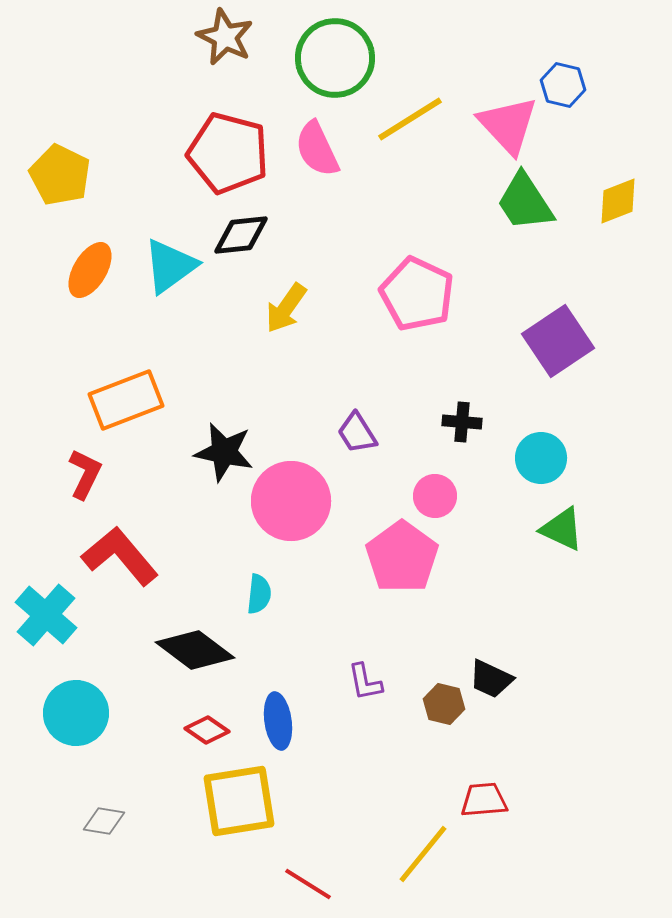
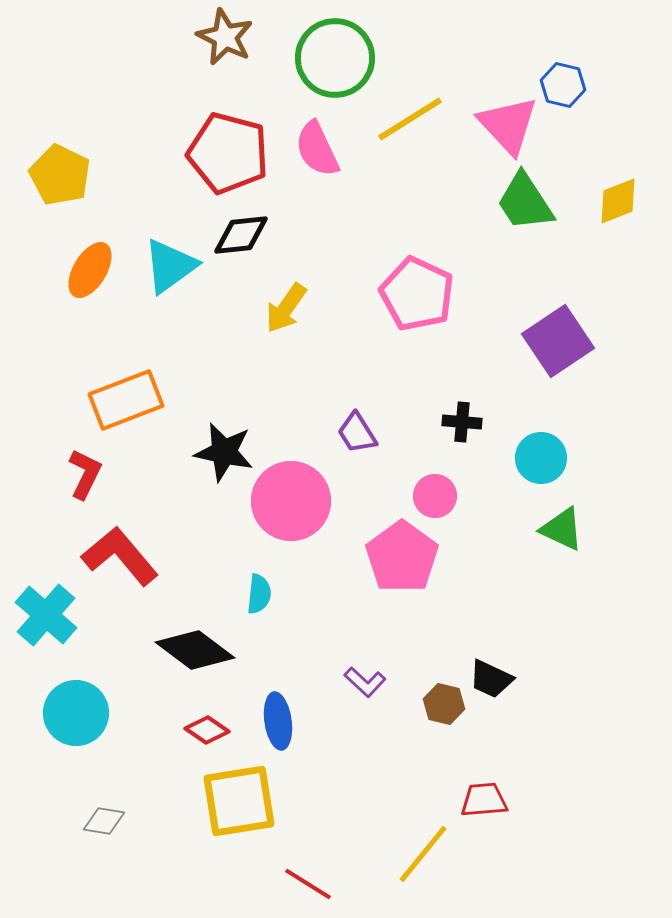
purple L-shape at (365, 682): rotated 36 degrees counterclockwise
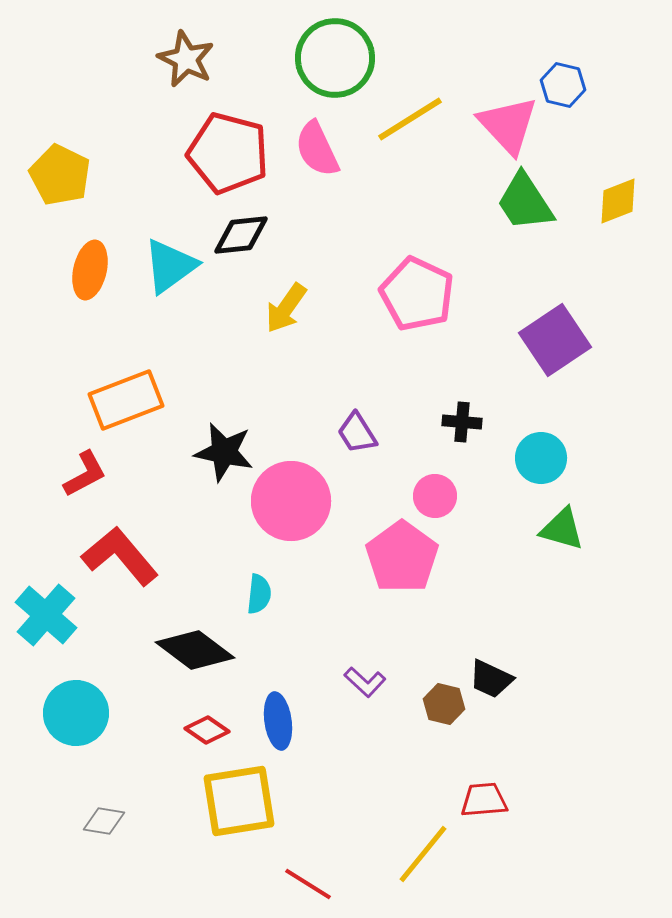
brown star at (225, 37): moved 39 px left, 22 px down
orange ellipse at (90, 270): rotated 18 degrees counterclockwise
purple square at (558, 341): moved 3 px left, 1 px up
red L-shape at (85, 474): rotated 36 degrees clockwise
green triangle at (562, 529): rotated 9 degrees counterclockwise
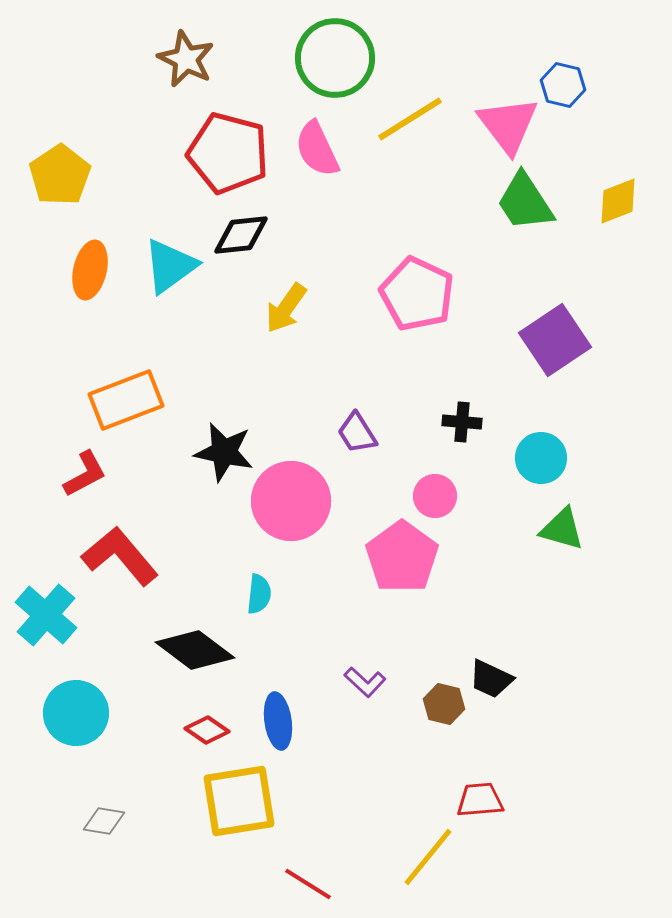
pink triangle at (508, 125): rotated 6 degrees clockwise
yellow pentagon at (60, 175): rotated 12 degrees clockwise
red trapezoid at (484, 800): moved 4 px left
yellow line at (423, 854): moved 5 px right, 3 px down
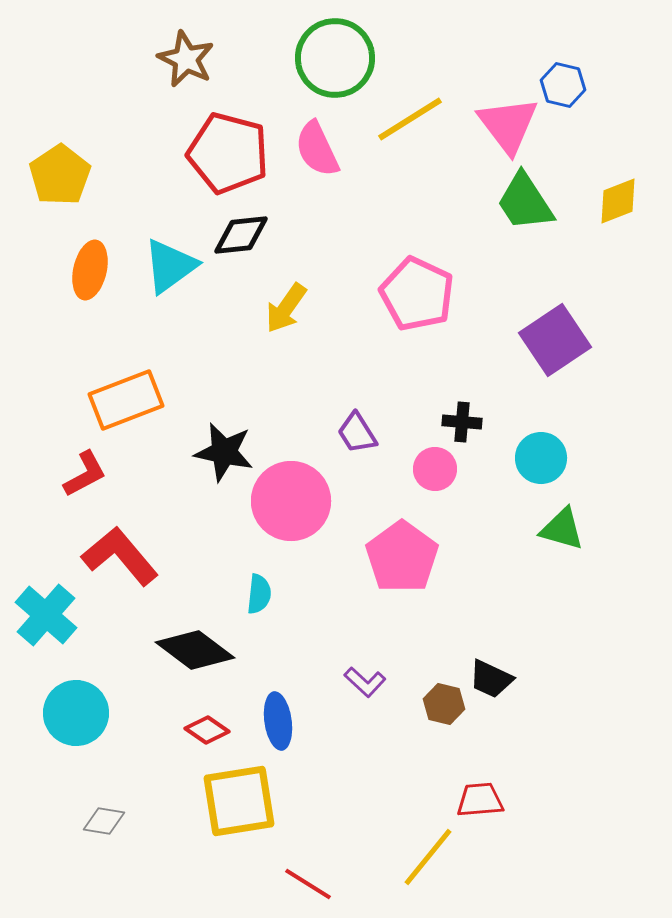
pink circle at (435, 496): moved 27 px up
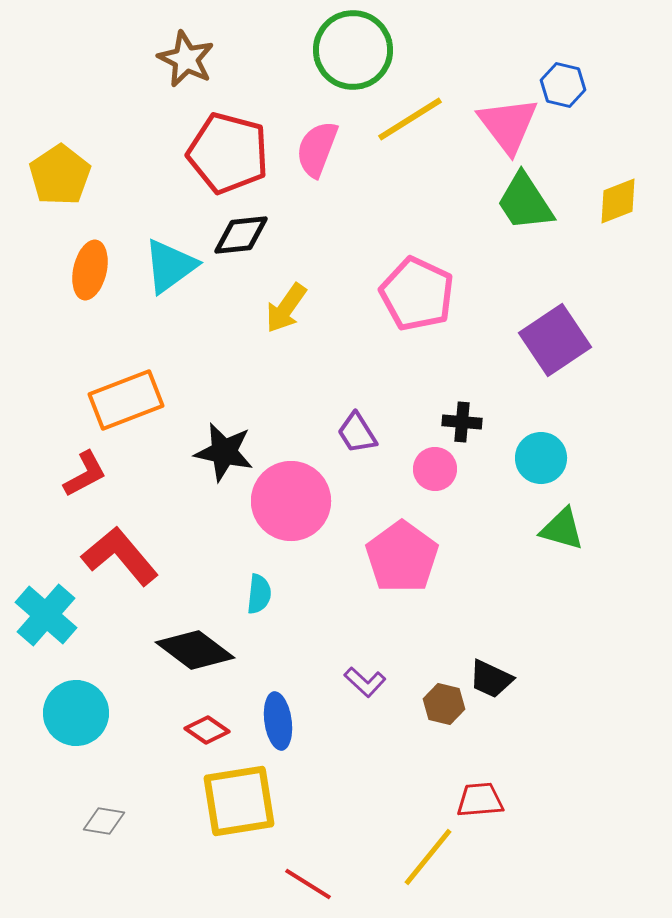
green circle at (335, 58): moved 18 px right, 8 px up
pink semicircle at (317, 149): rotated 46 degrees clockwise
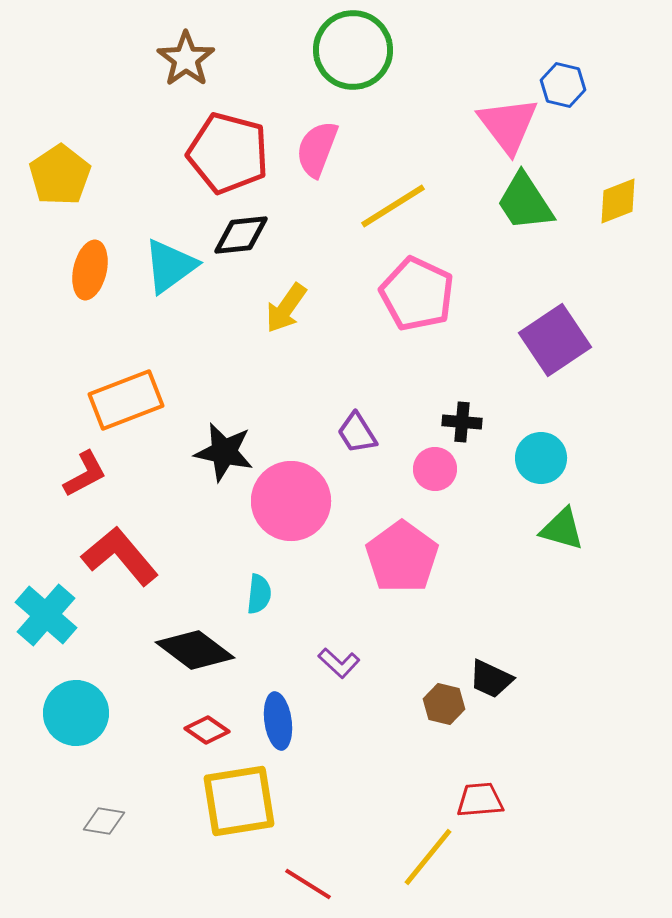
brown star at (186, 59): rotated 10 degrees clockwise
yellow line at (410, 119): moved 17 px left, 87 px down
purple L-shape at (365, 682): moved 26 px left, 19 px up
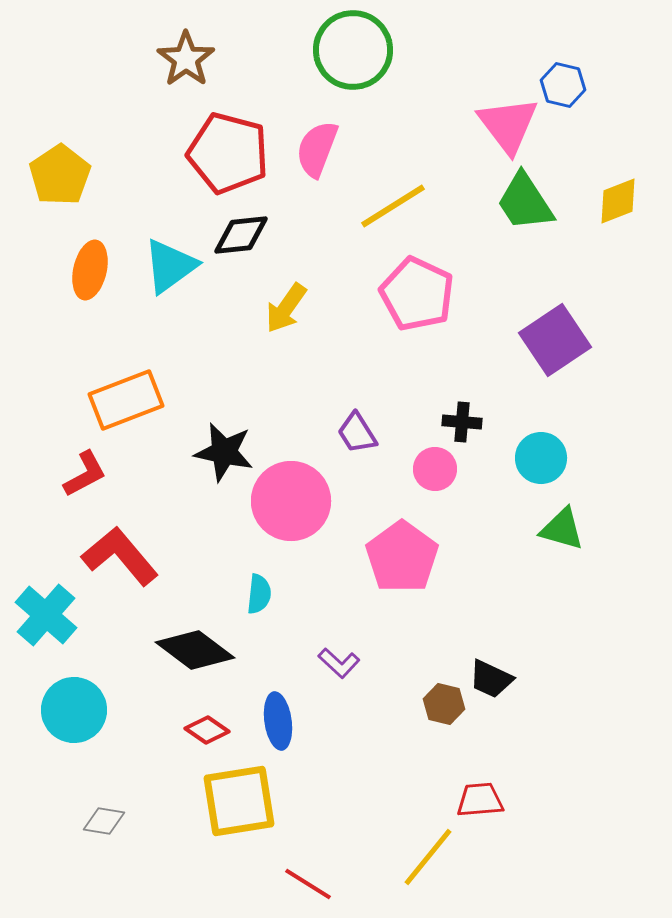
cyan circle at (76, 713): moved 2 px left, 3 px up
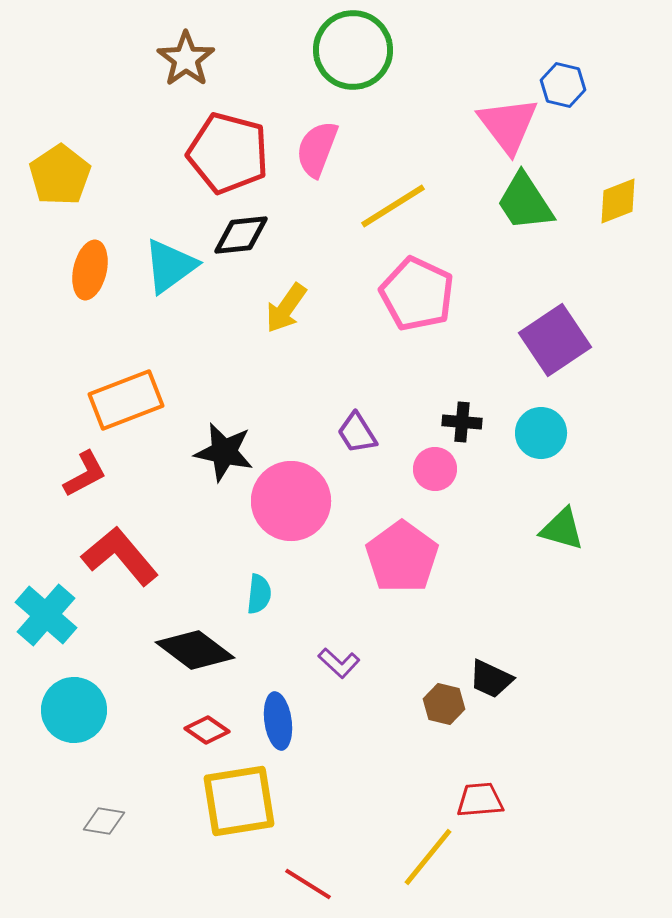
cyan circle at (541, 458): moved 25 px up
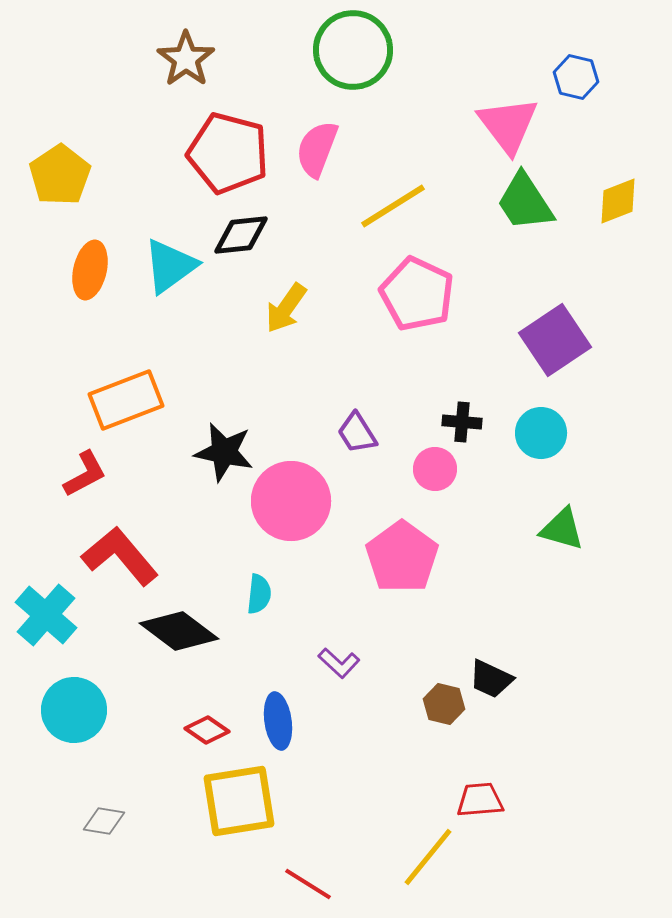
blue hexagon at (563, 85): moved 13 px right, 8 px up
black diamond at (195, 650): moved 16 px left, 19 px up
